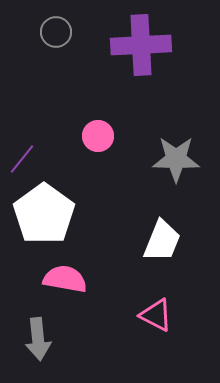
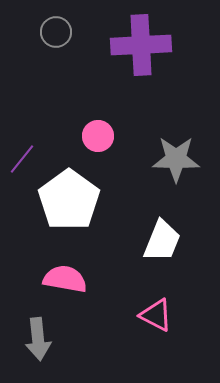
white pentagon: moved 25 px right, 14 px up
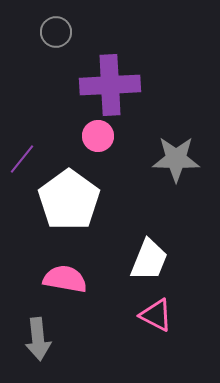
purple cross: moved 31 px left, 40 px down
white trapezoid: moved 13 px left, 19 px down
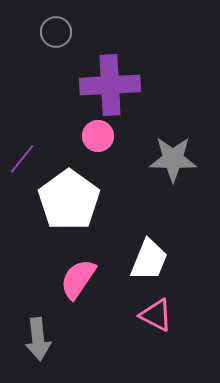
gray star: moved 3 px left
pink semicircle: moved 13 px right; rotated 66 degrees counterclockwise
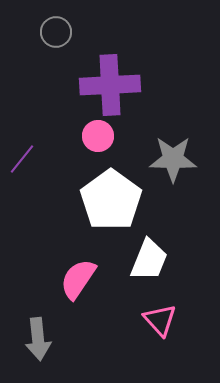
white pentagon: moved 42 px right
pink triangle: moved 4 px right, 5 px down; rotated 21 degrees clockwise
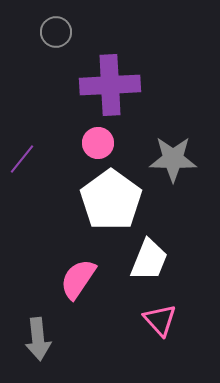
pink circle: moved 7 px down
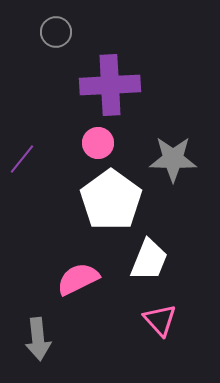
pink semicircle: rotated 30 degrees clockwise
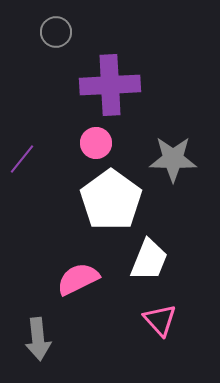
pink circle: moved 2 px left
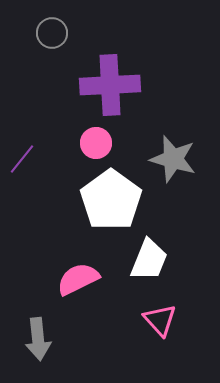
gray circle: moved 4 px left, 1 px down
gray star: rotated 15 degrees clockwise
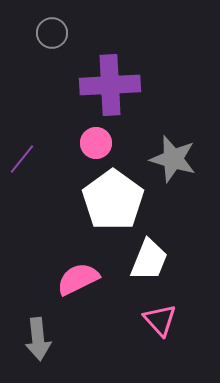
white pentagon: moved 2 px right
